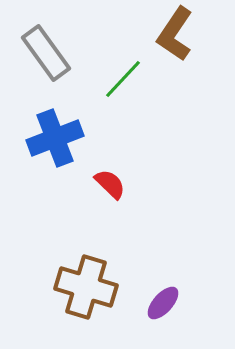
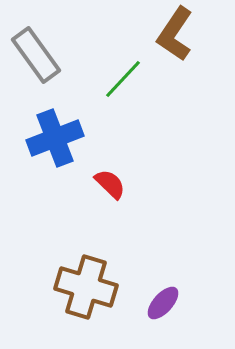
gray rectangle: moved 10 px left, 2 px down
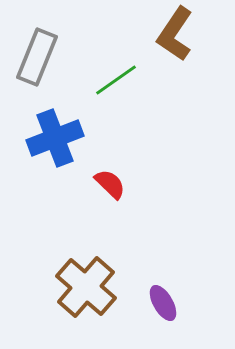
gray rectangle: moved 1 px right, 2 px down; rotated 58 degrees clockwise
green line: moved 7 px left, 1 px down; rotated 12 degrees clockwise
brown cross: rotated 24 degrees clockwise
purple ellipse: rotated 72 degrees counterclockwise
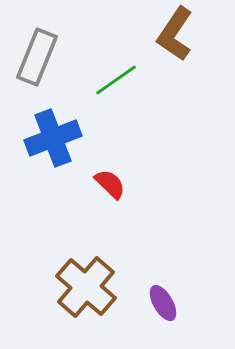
blue cross: moved 2 px left
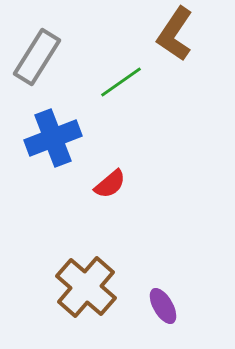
gray rectangle: rotated 10 degrees clockwise
green line: moved 5 px right, 2 px down
red semicircle: rotated 96 degrees clockwise
purple ellipse: moved 3 px down
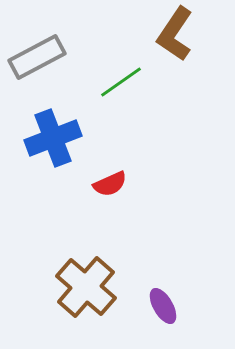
gray rectangle: rotated 30 degrees clockwise
red semicircle: rotated 16 degrees clockwise
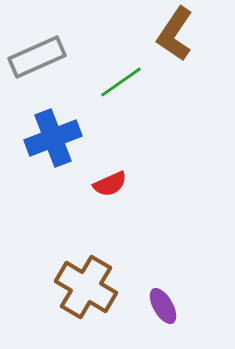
gray rectangle: rotated 4 degrees clockwise
brown cross: rotated 10 degrees counterclockwise
